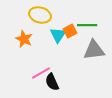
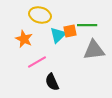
orange square: rotated 16 degrees clockwise
cyan triangle: rotated 12 degrees clockwise
pink line: moved 4 px left, 11 px up
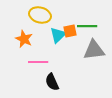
green line: moved 1 px down
pink line: moved 1 px right; rotated 30 degrees clockwise
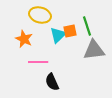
green line: rotated 72 degrees clockwise
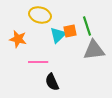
orange star: moved 6 px left; rotated 12 degrees counterclockwise
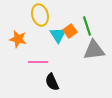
yellow ellipse: rotated 60 degrees clockwise
orange square: rotated 24 degrees counterclockwise
cyan triangle: rotated 18 degrees counterclockwise
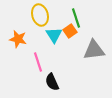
green line: moved 11 px left, 8 px up
cyan triangle: moved 4 px left
pink line: rotated 72 degrees clockwise
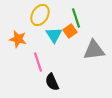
yellow ellipse: rotated 45 degrees clockwise
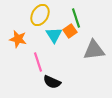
black semicircle: rotated 42 degrees counterclockwise
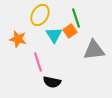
black semicircle: rotated 12 degrees counterclockwise
